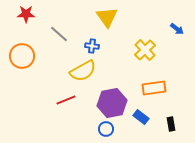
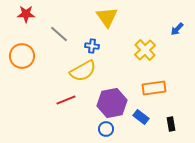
blue arrow: rotated 96 degrees clockwise
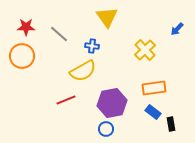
red star: moved 13 px down
blue rectangle: moved 12 px right, 5 px up
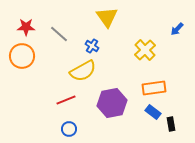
blue cross: rotated 24 degrees clockwise
blue circle: moved 37 px left
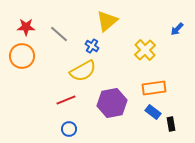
yellow triangle: moved 4 px down; rotated 25 degrees clockwise
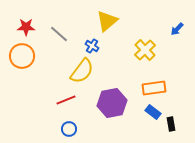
yellow semicircle: moved 1 px left; rotated 24 degrees counterclockwise
